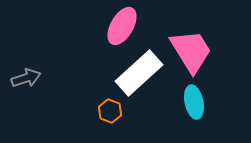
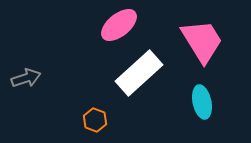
pink ellipse: moved 3 px left, 1 px up; rotated 21 degrees clockwise
pink trapezoid: moved 11 px right, 10 px up
cyan ellipse: moved 8 px right
orange hexagon: moved 15 px left, 9 px down
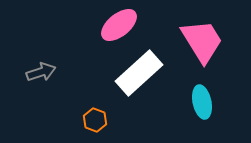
gray arrow: moved 15 px right, 6 px up
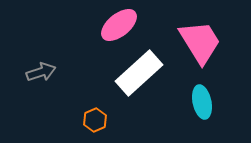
pink trapezoid: moved 2 px left, 1 px down
orange hexagon: rotated 15 degrees clockwise
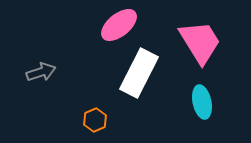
white rectangle: rotated 21 degrees counterclockwise
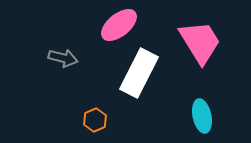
gray arrow: moved 22 px right, 14 px up; rotated 32 degrees clockwise
cyan ellipse: moved 14 px down
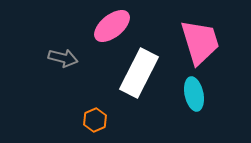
pink ellipse: moved 7 px left, 1 px down
pink trapezoid: rotated 15 degrees clockwise
cyan ellipse: moved 8 px left, 22 px up
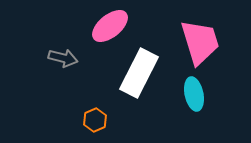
pink ellipse: moved 2 px left
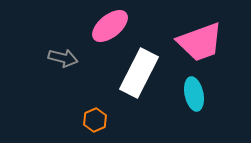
pink trapezoid: rotated 87 degrees clockwise
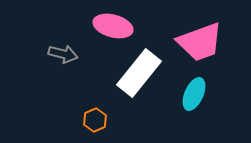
pink ellipse: moved 3 px right; rotated 54 degrees clockwise
gray arrow: moved 4 px up
white rectangle: rotated 12 degrees clockwise
cyan ellipse: rotated 36 degrees clockwise
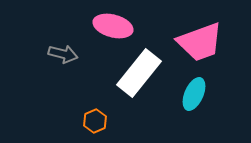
orange hexagon: moved 1 px down
